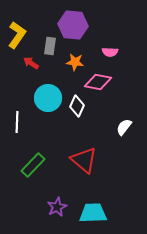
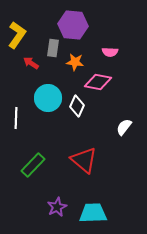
gray rectangle: moved 3 px right, 2 px down
white line: moved 1 px left, 4 px up
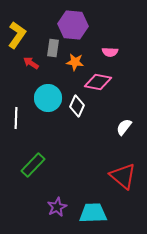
red triangle: moved 39 px right, 16 px down
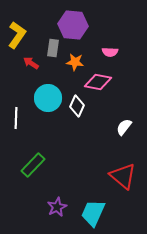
cyan trapezoid: rotated 64 degrees counterclockwise
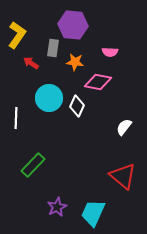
cyan circle: moved 1 px right
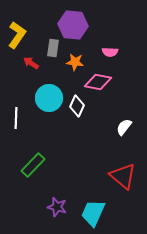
purple star: rotated 30 degrees counterclockwise
